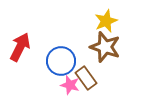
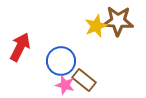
yellow star: moved 10 px left, 5 px down
brown star: moved 13 px right, 26 px up; rotated 16 degrees counterclockwise
brown rectangle: moved 2 px left, 2 px down; rotated 15 degrees counterclockwise
pink star: moved 5 px left
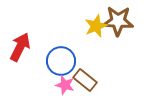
brown rectangle: moved 1 px right
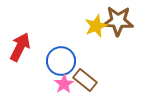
pink star: moved 1 px left, 1 px up; rotated 24 degrees clockwise
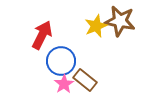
brown star: moved 2 px right; rotated 8 degrees clockwise
red arrow: moved 22 px right, 12 px up
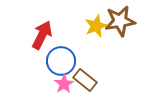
brown star: rotated 20 degrees counterclockwise
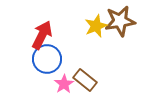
blue circle: moved 14 px left, 2 px up
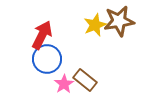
brown star: moved 1 px left
yellow star: moved 1 px left, 1 px up
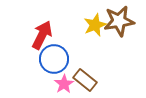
blue circle: moved 7 px right
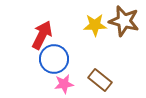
brown star: moved 5 px right; rotated 24 degrees clockwise
yellow star: rotated 20 degrees clockwise
brown rectangle: moved 15 px right
pink star: rotated 24 degrees clockwise
